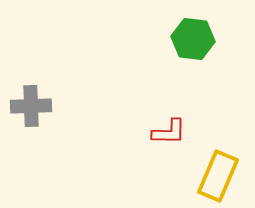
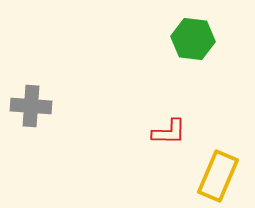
gray cross: rotated 6 degrees clockwise
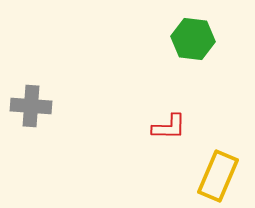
red L-shape: moved 5 px up
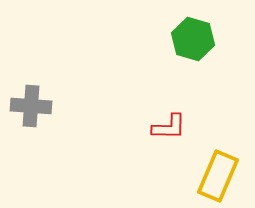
green hexagon: rotated 9 degrees clockwise
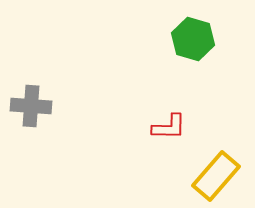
yellow rectangle: moved 2 px left; rotated 18 degrees clockwise
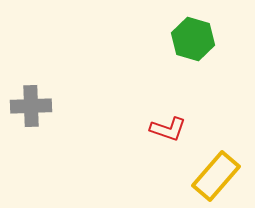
gray cross: rotated 6 degrees counterclockwise
red L-shape: moved 1 px left, 2 px down; rotated 18 degrees clockwise
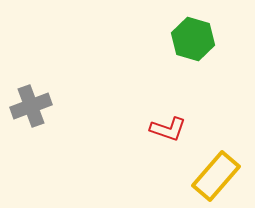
gray cross: rotated 18 degrees counterclockwise
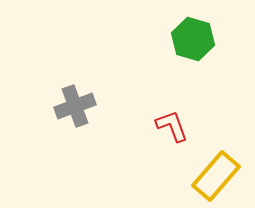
gray cross: moved 44 px right
red L-shape: moved 4 px right, 3 px up; rotated 129 degrees counterclockwise
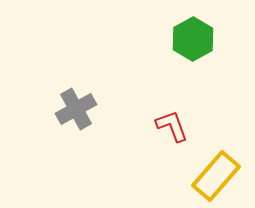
green hexagon: rotated 15 degrees clockwise
gray cross: moved 1 px right, 3 px down; rotated 9 degrees counterclockwise
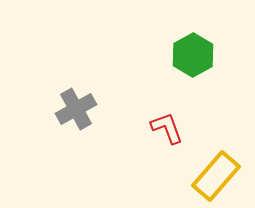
green hexagon: moved 16 px down
red L-shape: moved 5 px left, 2 px down
